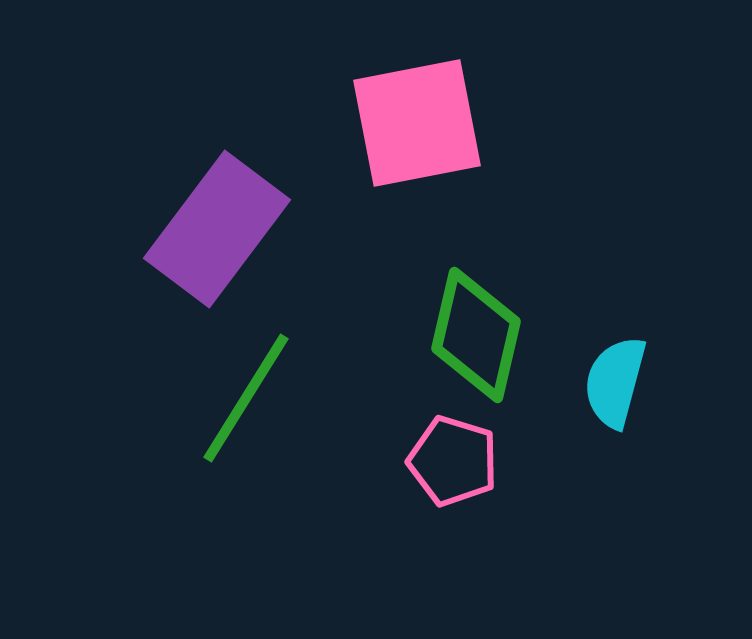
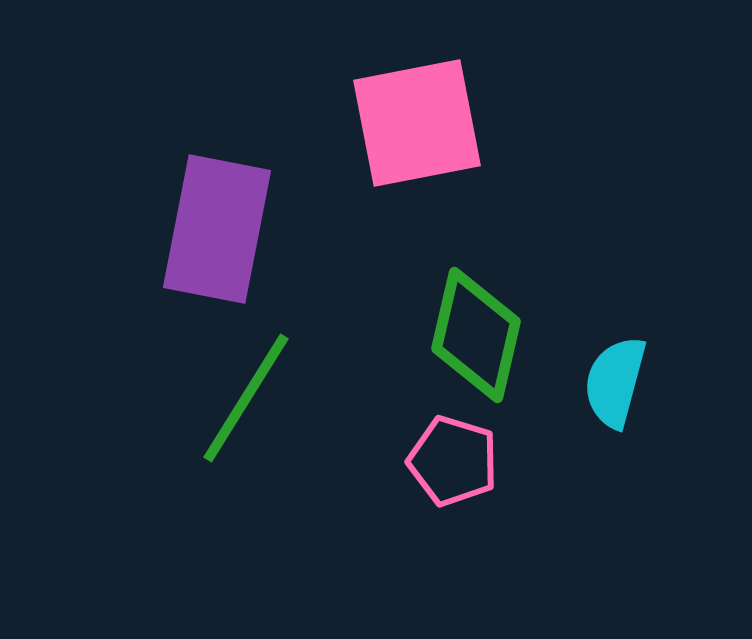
purple rectangle: rotated 26 degrees counterclockwise
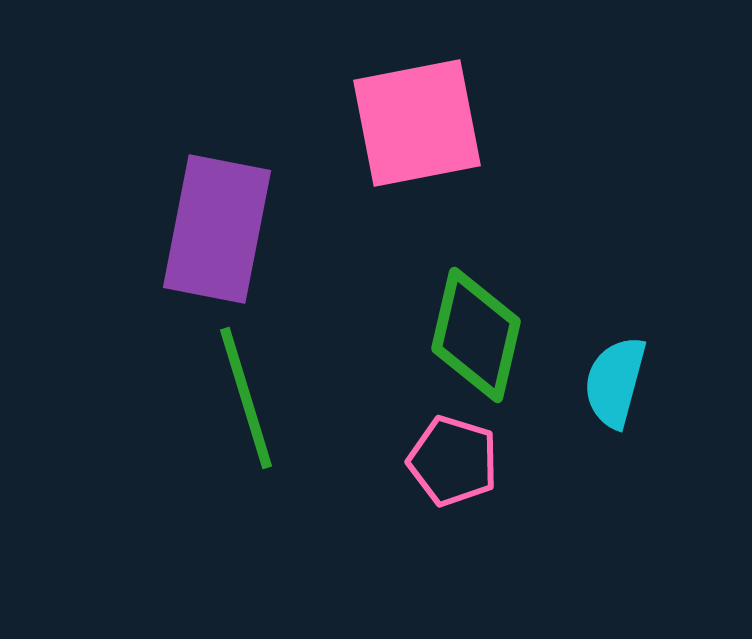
green line: rotated 49 degrees counterclockwise
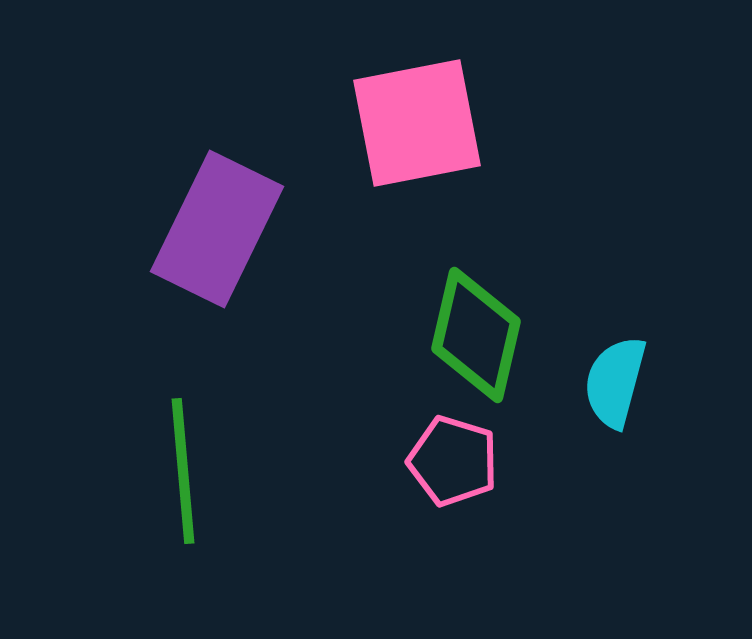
purple rectangle: rotated 15 degrees clockwise
green line: moved 63 px left, 73 px down; rotated 12 degrees clockwise
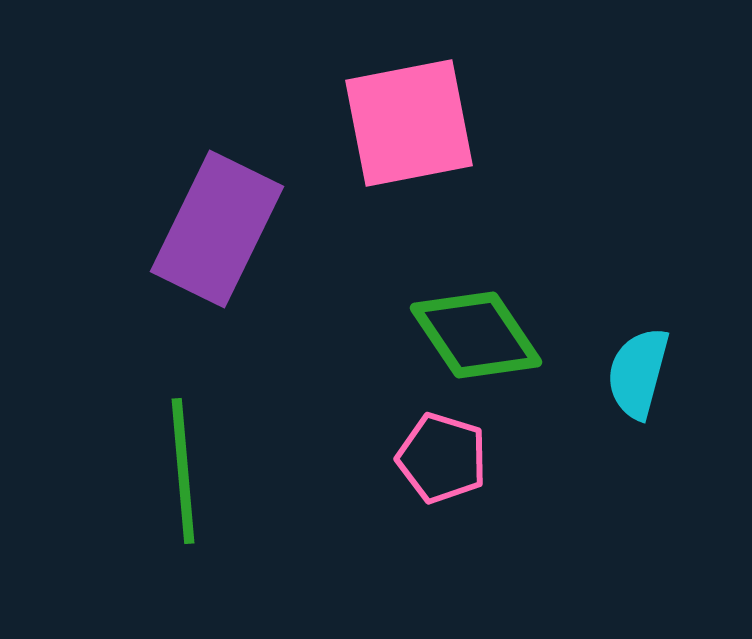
pink square: moved 8 px left
green diamond: rotated 47 degrees counterclockwise
cyan semicircle: moved 23 px right, 9 px up
pink pentagon: moved 11 px left, 3 px up
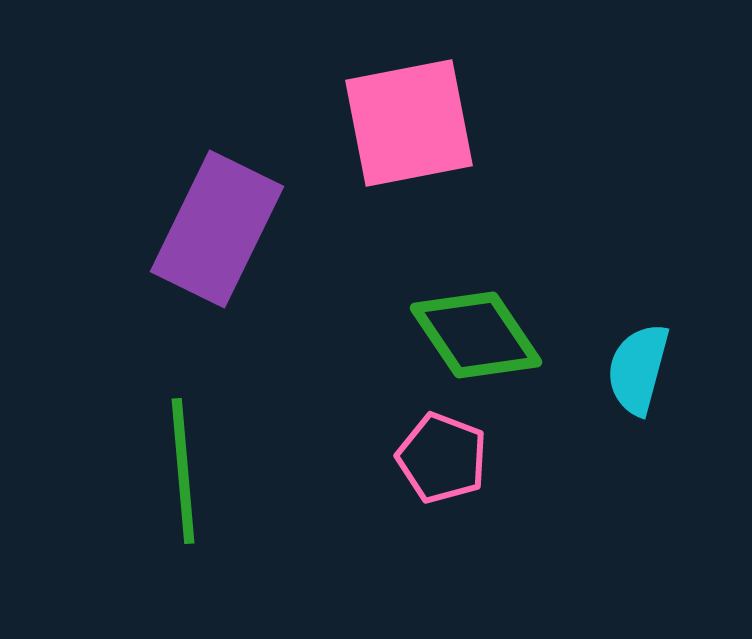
cyan semicircle: moved 4 px up
pink pentagon: rotated 4 degrees clockwise
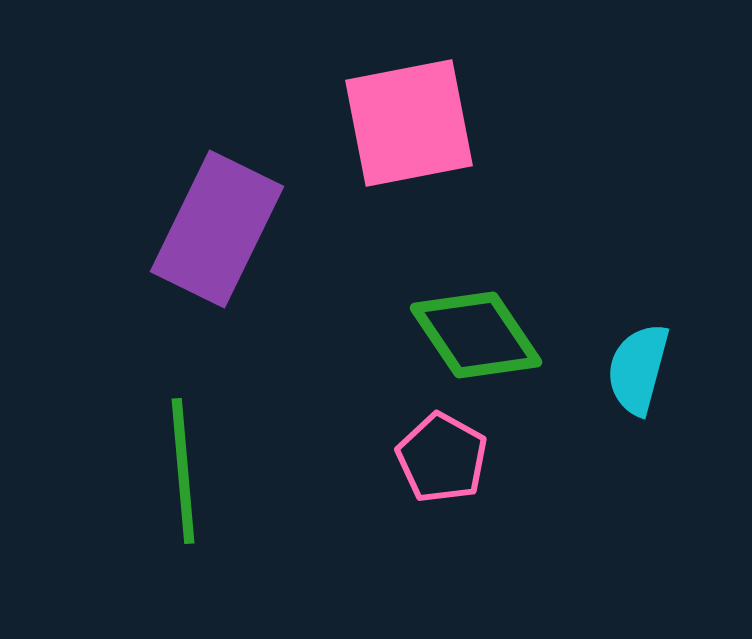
pink pentagon: rotated 8 degrees clockwise
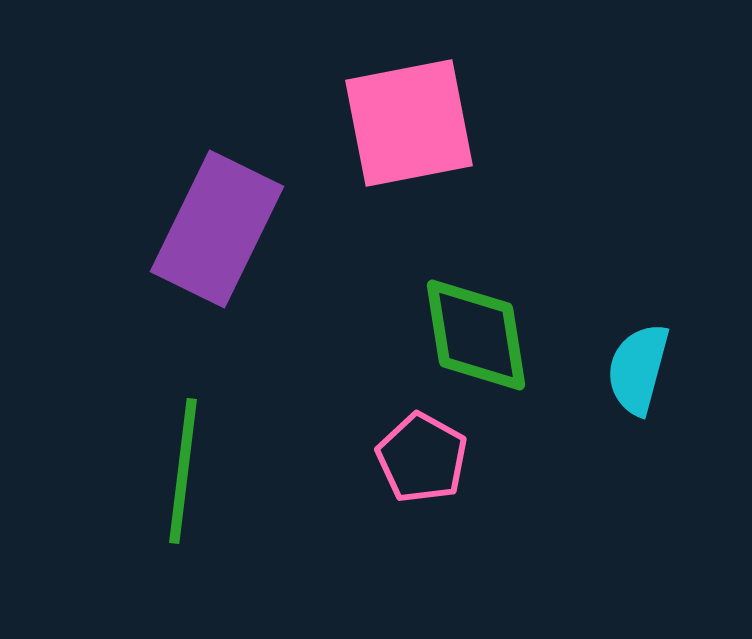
green diamond: rotated 25 degrees clockwise
pink pentagon: moved 20 px left
green line: rotated 12 degrees clockwise
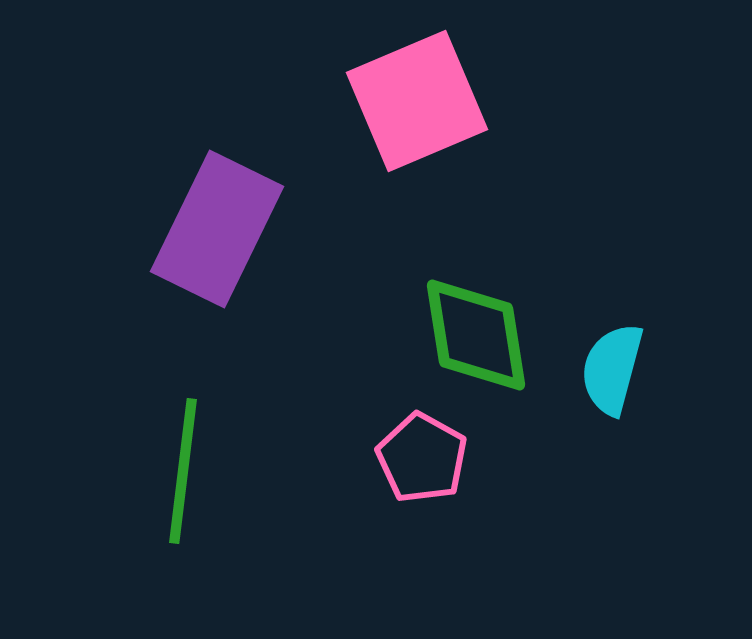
pink square: moved 8 px right, 22 px up; rotated 12 degrees counterclockwise
cyan semicircle: moved 26 px left
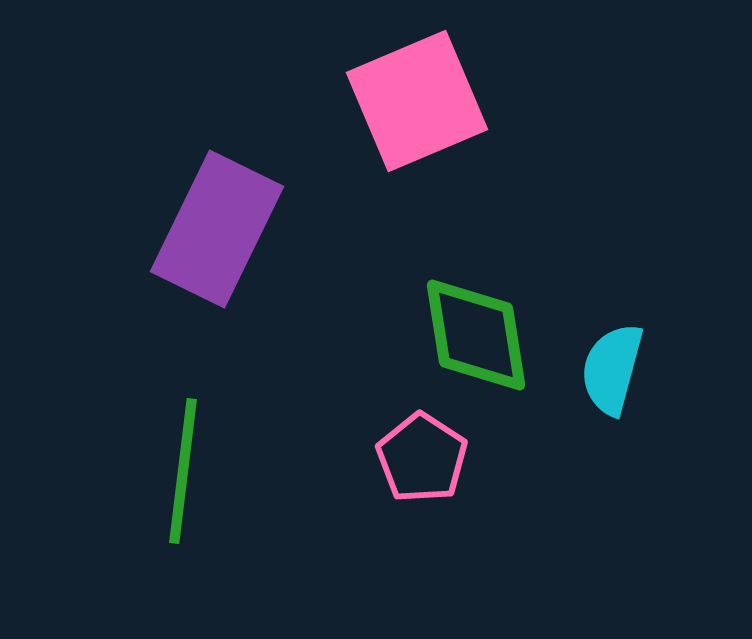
pink pentagon: rotated 4 degrees clockwise
